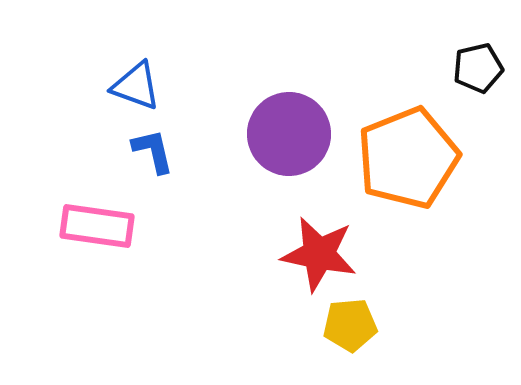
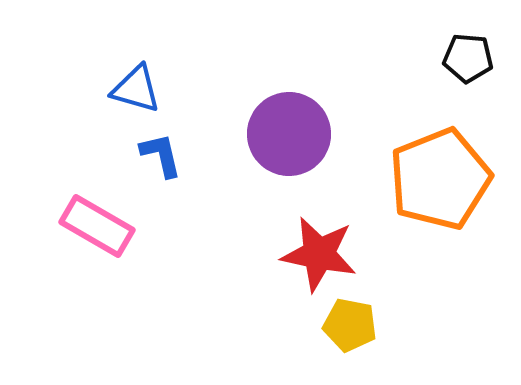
black pentagon: moved 10 px left, 10 px up; rotated 18 degrees clockwise
blue triangle: moved 3 px down; rotated 4 degrees counterclockwise
blue L-shape: moved 8 px right, 4 px down
orange pentagon: moved 32 px right, 21 px down
pink rectangle: rotated 22 degrees clockwise
yellow pentagon: rotated 16 degrees clockwise
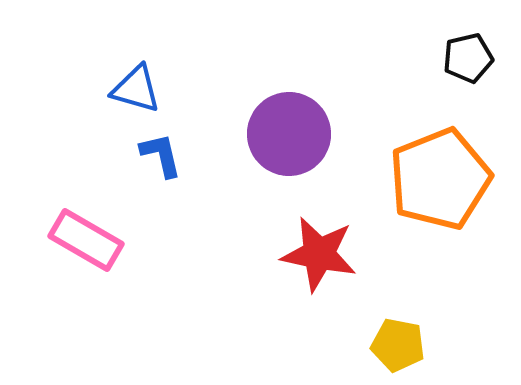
black pentagon: rotated 18 degrees counterclockwise
pink rectangle: moved 11 px left, 14 px down
yellow pentagon: moved 48 px right, 20 px down
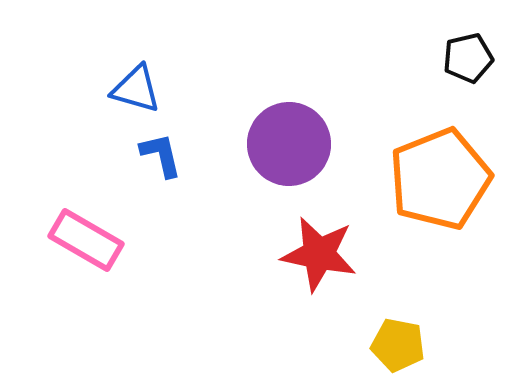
purple circle: moved 10 px down
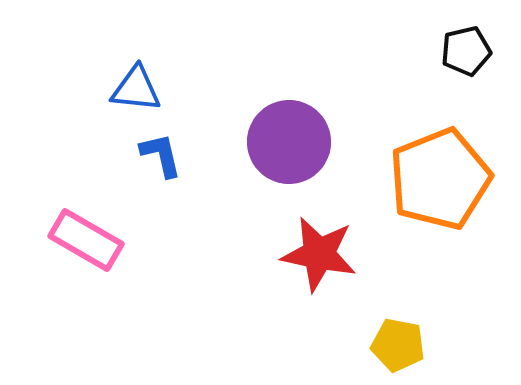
black pentagon: moved 2 px left, 7 px up
blue triangle: rotated 10 degrees counterclockwise
purple circle: moved 2 px up
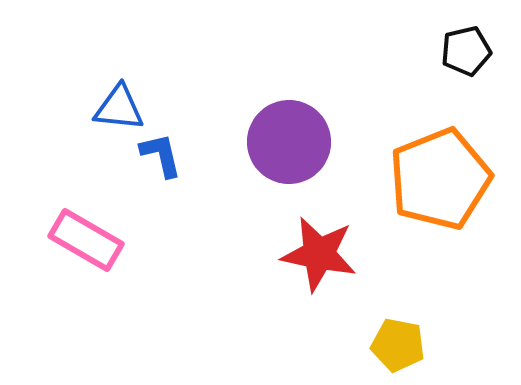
blue triangle: moved 17 px left, 19 px down
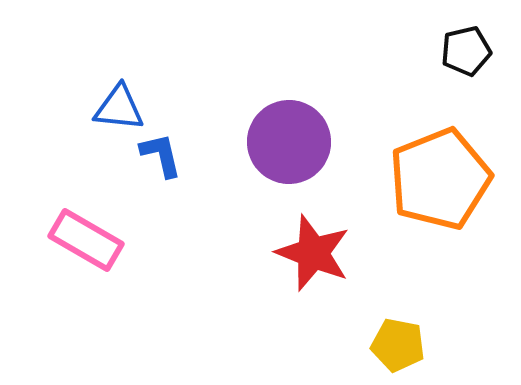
red star: moved 6 px left, 1 px up; rotated 10 degrees clockwise
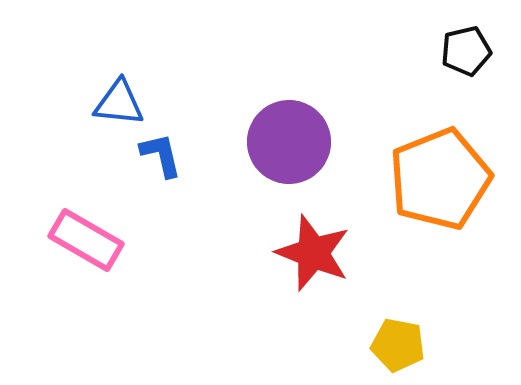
blue triangle: moved 5 px up
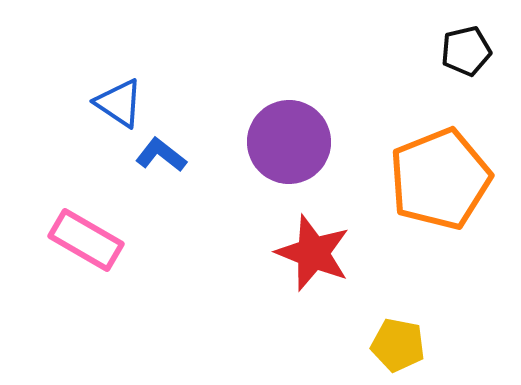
blue triangle: rotated 28 degrees clockwise
blue L-shape: rotated 39 degrees counterclockwise
